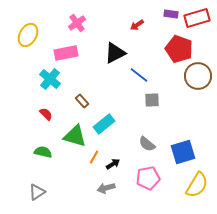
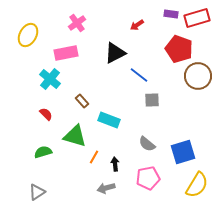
cyan rectangle: moved 5 px right, 4 px up; rotated 60 degrees clockwise
green semicircle: rotated 30 degrees counterclockwise
black arrow: moved 2 px right; rotated 64 degrees counterclockwise
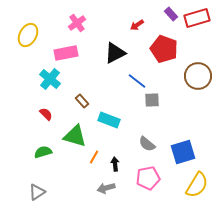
purple rectangle: rotated 40 degrees clockwise
red pentagon: moved 15 px left
blue line: moved 2 px left, 6 px down
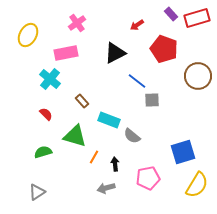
gray semicircle: moved 15 px left, 8 px up
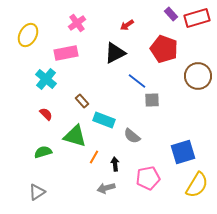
red arrow: moved 10 px left
cyan cross: moved 4 px left
cyan rectangle: moved 5 px left
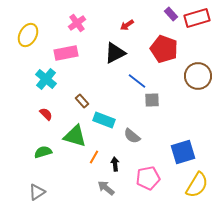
gray arrow: rotated 54 degrees clockwise
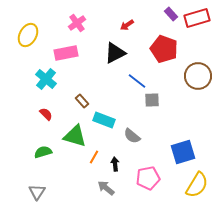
gray triangle: rotated 24 degrees counterclockwise
